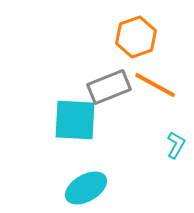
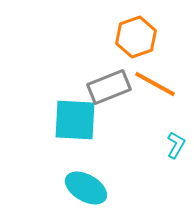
orange line: moved 1 px up
cyan ellipse: rotated 60 degrees clockwise
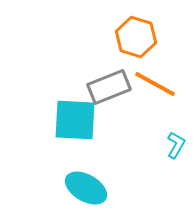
orange hexagon: rotated 24 degrees counterclockwise
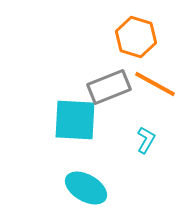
cyan L-shape: moved 30 px left, 5 px up
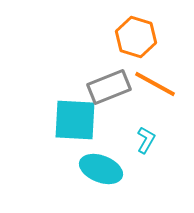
cyan ellipse: moved 15 px right, 19 px up; rotated 9 degrees counterclockwise
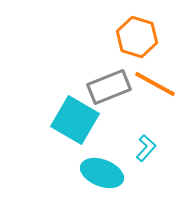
orange hexagon: moved 1 px right
cyan square: rotated 27 degrees clockwise
cyan L-shape: moved 8 px down; rotated 12 degrees clockwise
cyan ellipse: moved 1 px right, 4 px down
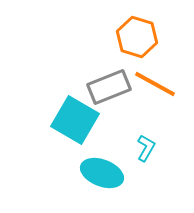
cyan L-shape: rotated 12 degrees counterclockwise
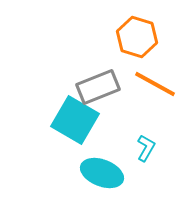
gray rectangle: moved 11 px left
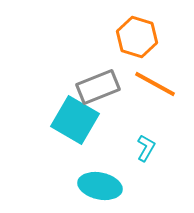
cyan ellipse: moved 2 px left, 13 px down; rotated 9 degrees counterclockwise
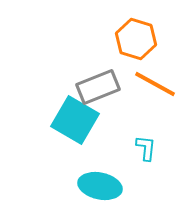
orange hexagon: moved 1 px left, 2 px down
cyan L-shape: rotated 24 degrees counterclockwise
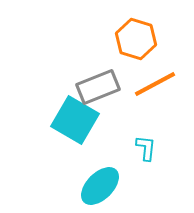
orange line: rotated 57 degrees counterclockwise
cyan ellipse: rotated 57 degrees counterclockwise
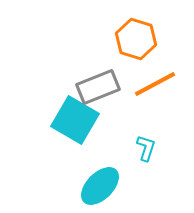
cyan L-shape: rotated 12 degrees clockwise
